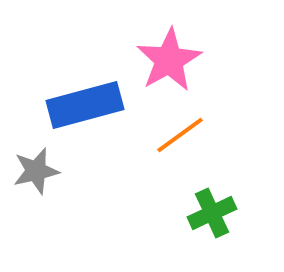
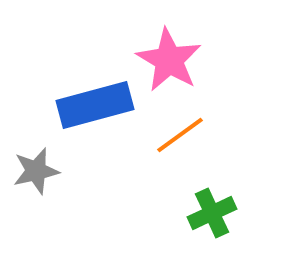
pink star: rotated 12 degrees counterclockwise
blue rectangle: moved 10 px right
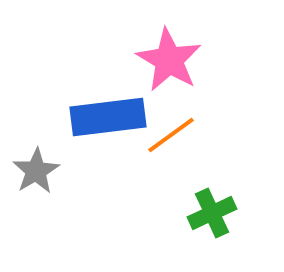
blue rectangle: moved 13 px right, 12 px down; rotated 8 degrees clockwise
orange line: moved 9 px left
gray star: rotated 18 degrees counterclockwise
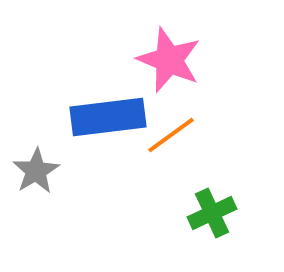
pink star: rotated 8 degrees counterclockwise
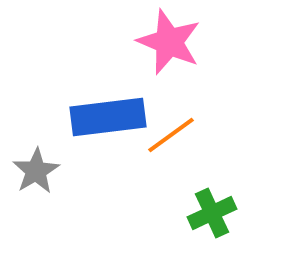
pink star: moved 18 px up
